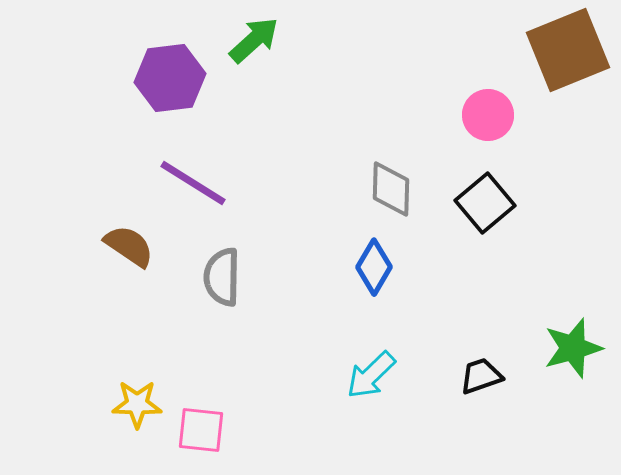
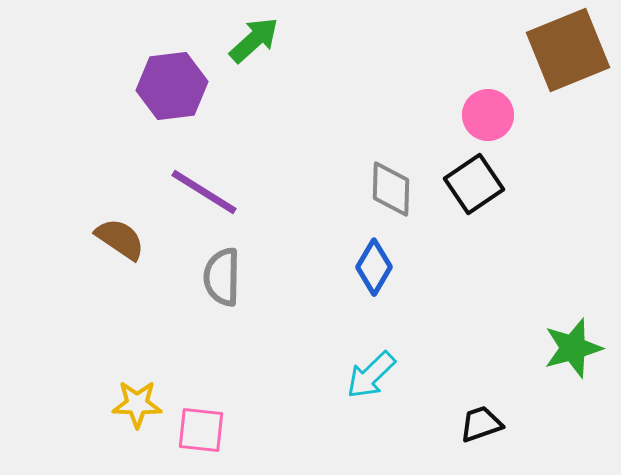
purple hexagon: moved 2 px right, 8 px down
purple line: moved 11 px right, 9 px down
black square: moved 11 px left, 19 px up; rotated 6 degrees clockwise
brown semicircle: moved 9 px left, 7 px up
black trapezoid: moved 48 px down
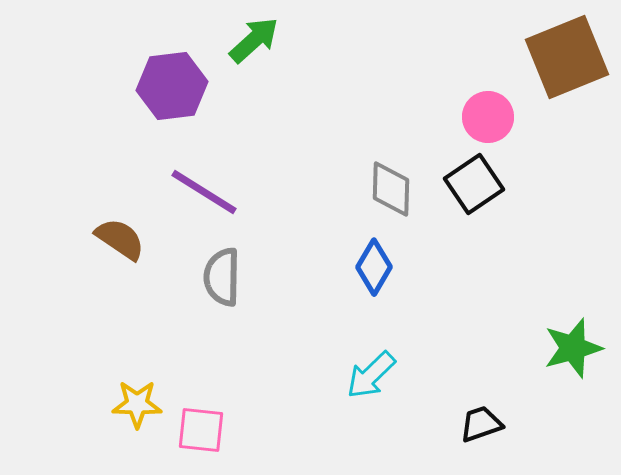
brown square: moved 1 px left, 7 px down
pink circle: moved 2 px down
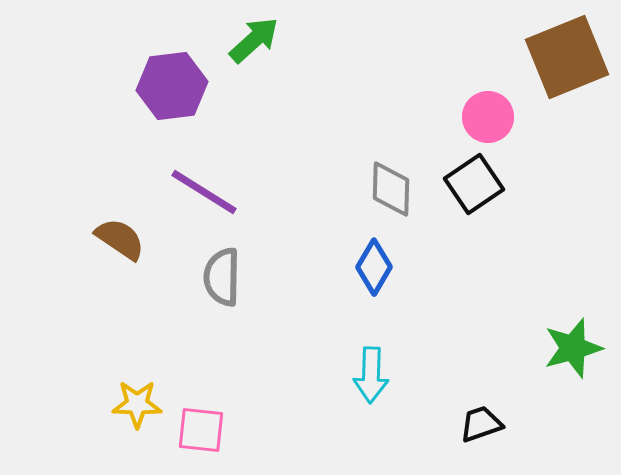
cyan arrow: rotated 44 degrees counterclockwise
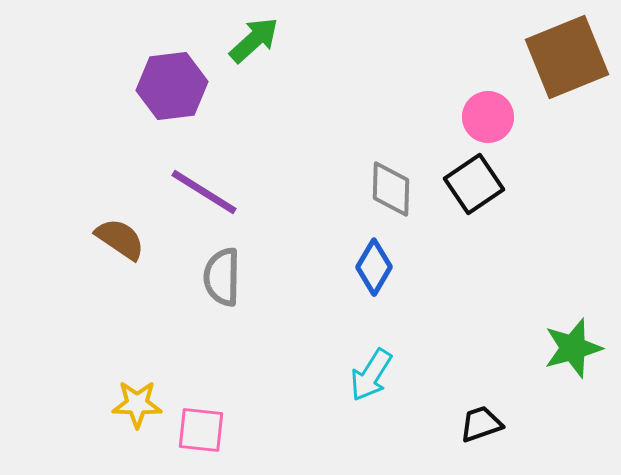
cyan arrow: rotated 30 degrees clockwise
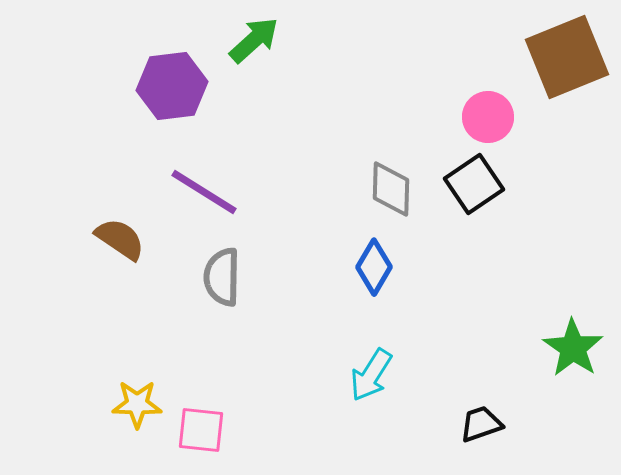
green star: rotated 22 degrees counterclockwise
